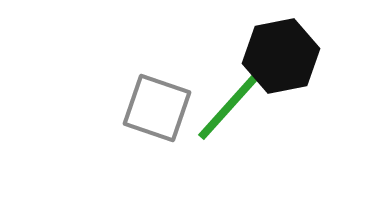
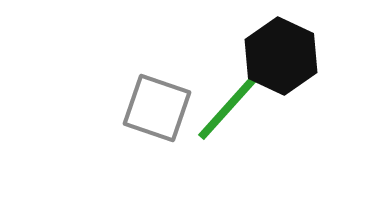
black hexagon: rotated 24 degrees counterclockwise
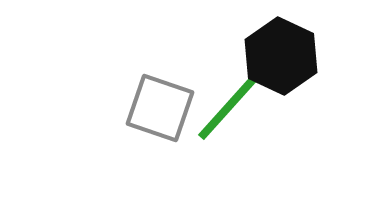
gray square: moved 3 px right
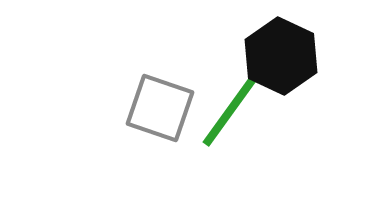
green line: moved 1 px right, 4 px down; rotated 6 degrees counterclockwise
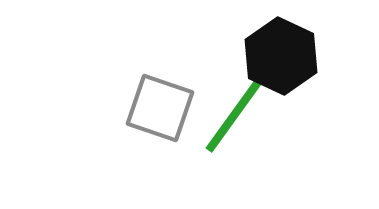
green line: moved 3 px right, 6 px down
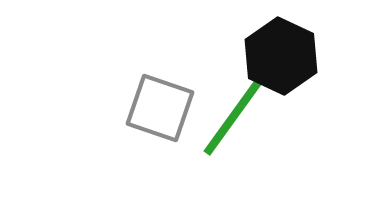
green line: moved 2 px left, 3 px down
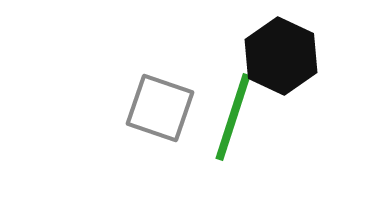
green line: rotated 18 degrees counterclockwise
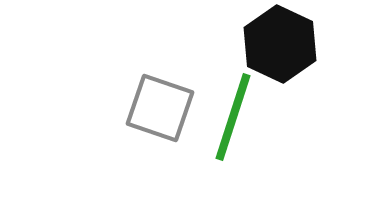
black hexagon: moved 1 px left, 12 px up
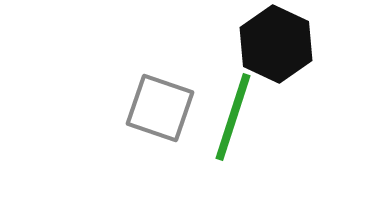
black hexagon: moved 4 px left
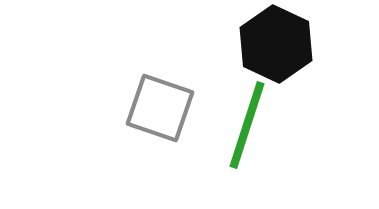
green line: moved 14 px right, 8 px down
